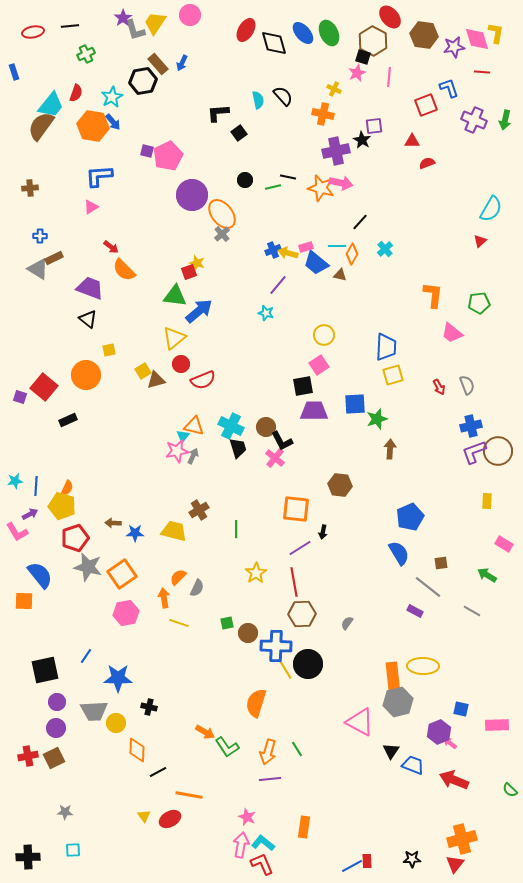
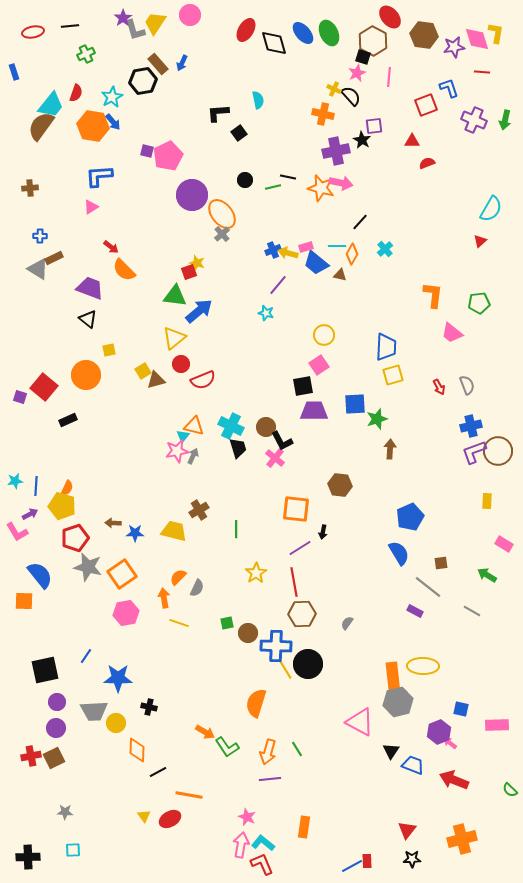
black semicircle at (283, 96): moved 68 px right
red cross at (28, 756): moved 3 px right
red triangle at (455, 864): moved 48 px left, 34 px up
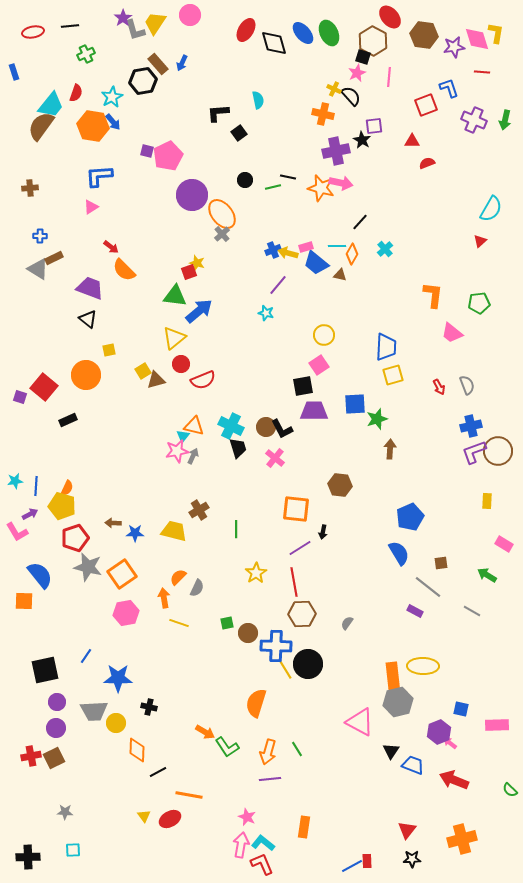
black L-shape at (282, 441): moved 12 px up
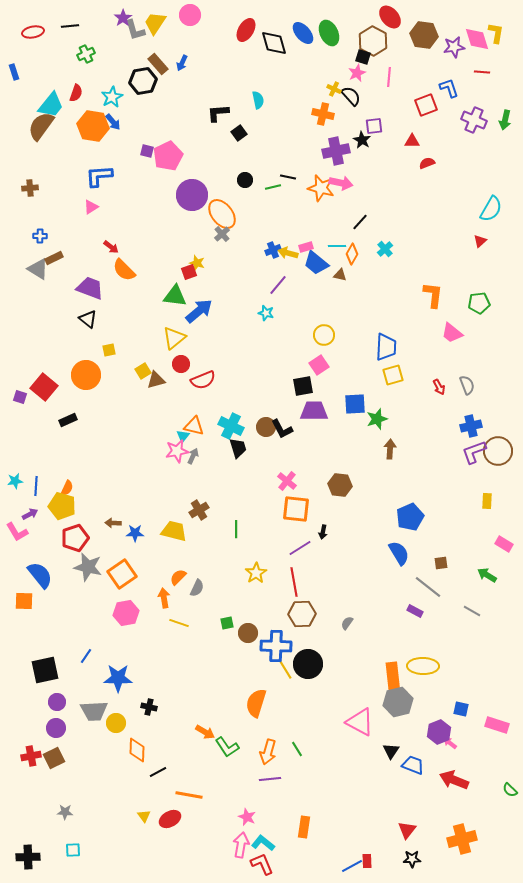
pink cross at (275, 458): moved 12 px right, 23 px down
pink rectangle at (497, 725): rotated 20 degrees clockwise
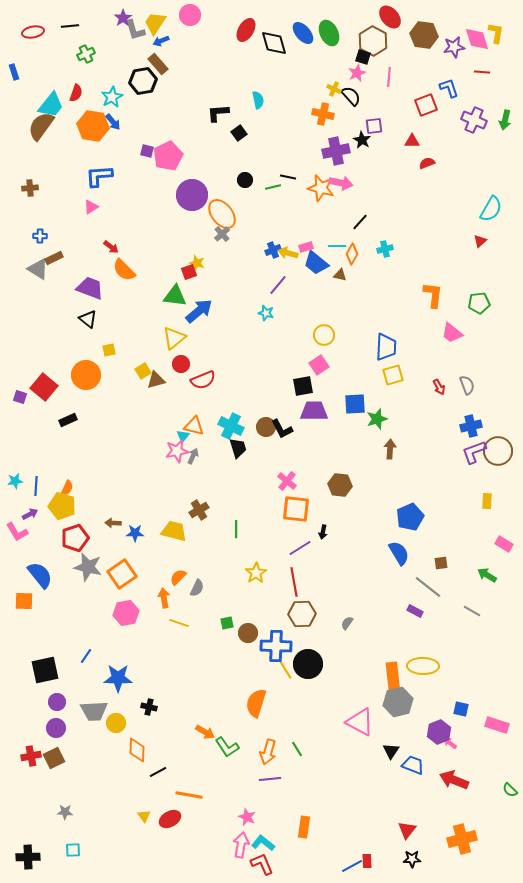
blue arrow at (182, 63): moved 21 px left, 22 px up; rotated 42 degrees clockwise
cyan cross at (385, 249): rotated 28 degrees clockwise
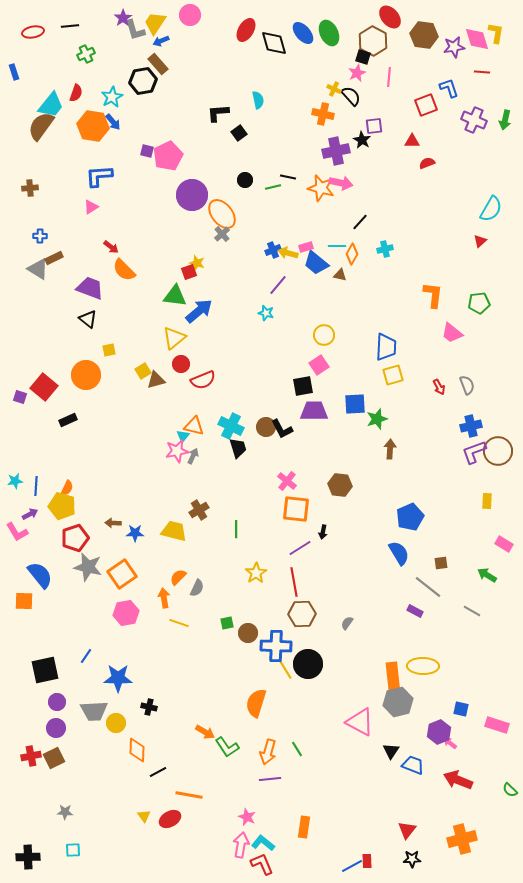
red arrow at (454, 780): moved 4 px right
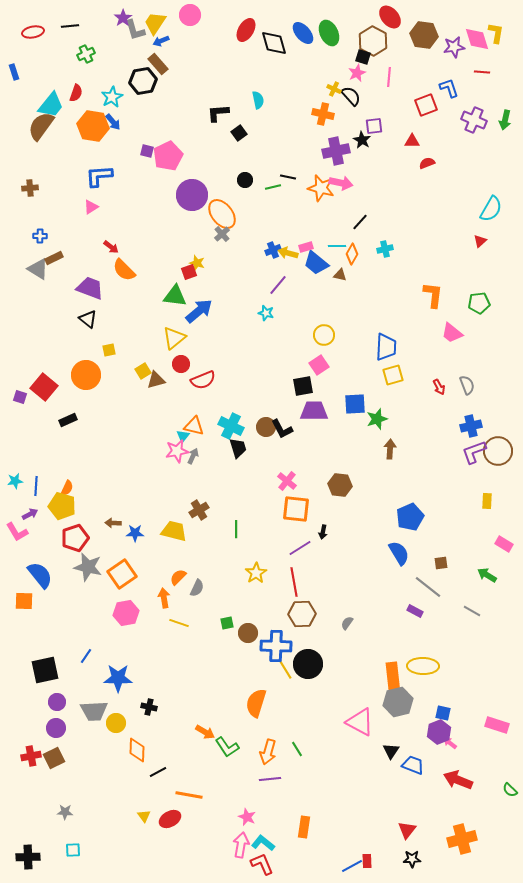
blue square at (461, 709): moved 18 px left, 4 px down
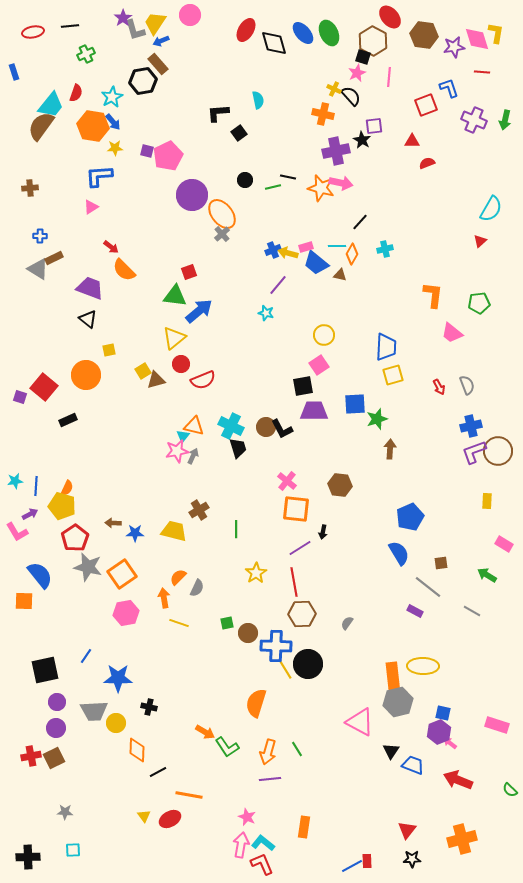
yellow star at (197, 263): moved 82 px left, 115 px up; rotated 21 degrees counterclockwise
red pentagon at (75, 538): rotated 16 degrees counterclockwise
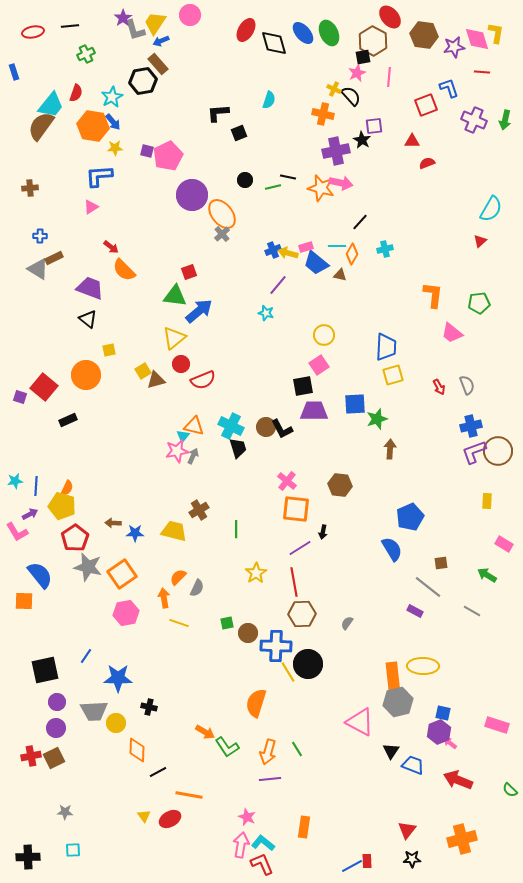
black square at (363, 57): rotated 28 degrees counterclockwise
cyan semicircle at (258, 100): moved 11 px right; rotated 30 degrees clockwise
black square at (239, 133): rotated 14 degrees clockwise
blue semicircle at (399, 553): moved 7 px left, 4 px up
yellow line at (285, 669): moved 3 px right, 3 px down
